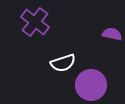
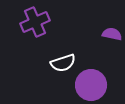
purple cross: rotated 28 degrees clockwise
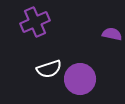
white semicircle: moved 14 px left, 6 px down
purple circle: moved 11 px left, 6 px up
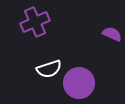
purple semicircle: rotated 12 degrees clockwise
purple circle: moved 1 px left, 4 px down
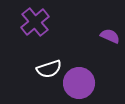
purple cross: rotated 16 degrees counterclockwise
purple semicircle: moved 2 px left, 2 px down
